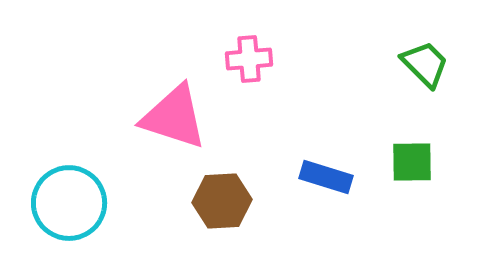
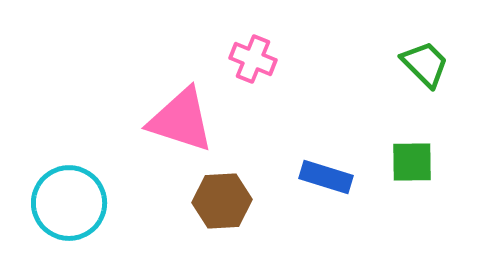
pink cross: moved 4 px right; rotated 27 degrees clockwise
pink triangle: moved 7 px right, 3 px down
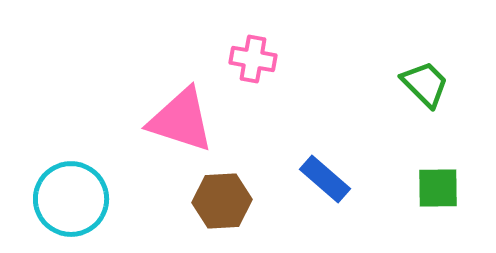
pink cross: rotated 12 degrees counterclockwise
green trapezoid: moved 20 px down
green square: moved 26 px right, 26 px down
blue rectangle: moved 1 px left, 2 px down; rotated 24 degrees clockwise
cyan circle: moved 2 px right, 4 px up
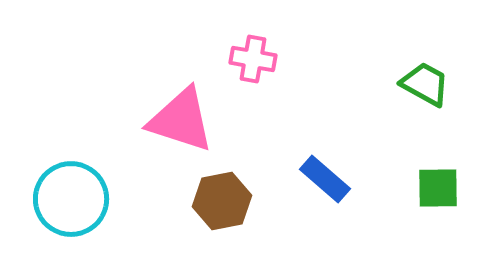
green trapezoid: rotated 16 degrees counterclockwise
brown hexagon: rotated 8 degrees counterclockwise
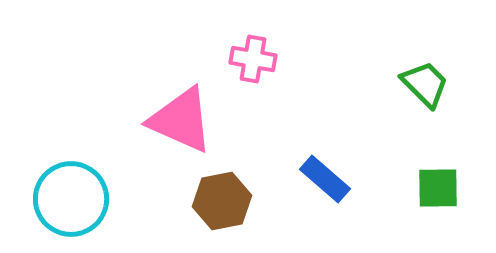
green trapezoid: rotated 16 degrees clockwise
pink triangle: rotated 6 degrees clockwise
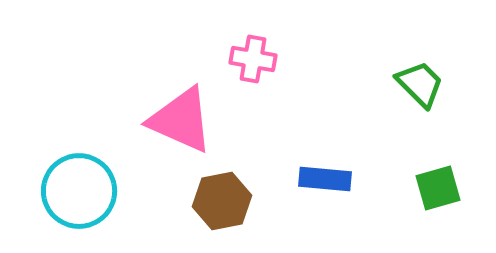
green trapezoid: moved 5 px left
blue rectangle: rotated 36 degrees counterclockwise
green square: rotated 15 degrees counterclockwise
cyan circle: moved 8 px right, 8 px up
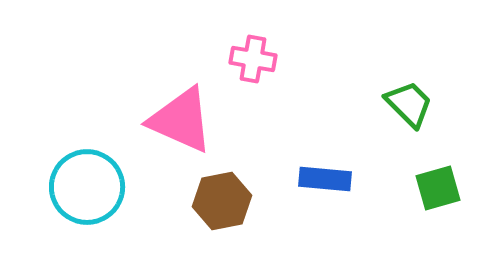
green trapezoid: moved 11 px left, 20 px down
cyan circle: moved 8 px right, 4 px up
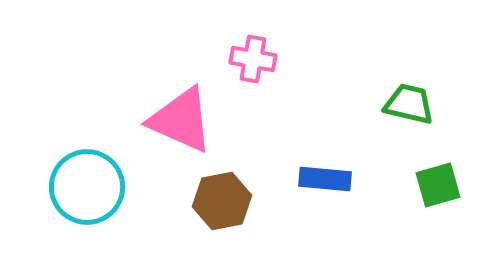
green trapezoid: rotated 32 degrees counterclockwise
green square: moved 3 px up
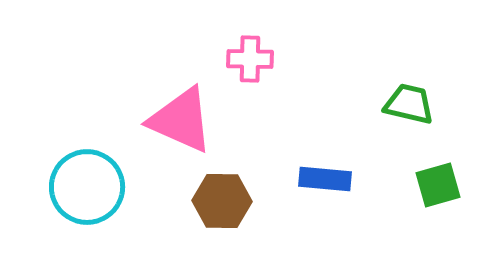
pink cross: moved 3 px left; rotated 9 degrees counterclockwise
brown hexagon: rotated 12 degrees clockwise
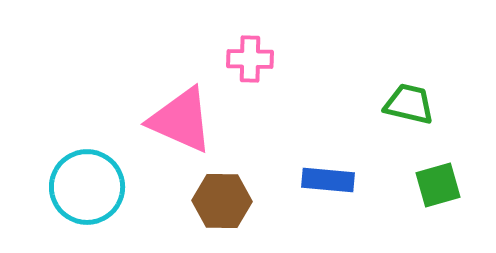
blue rectangle: moved 3 px right, 1 px down
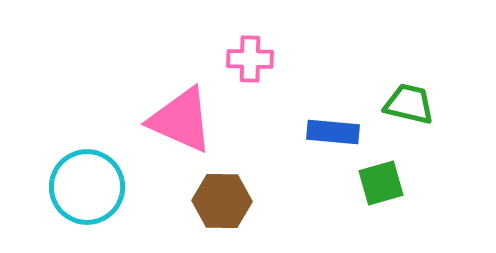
blue rectangle: moved 5 px right, 48 px up
green square: moved 57 px left, 2 px up
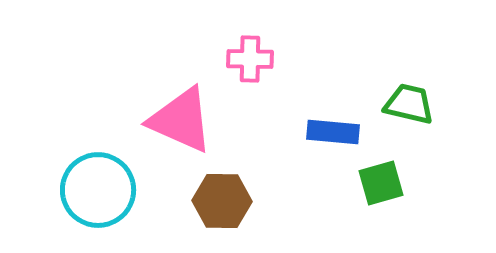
cyan circle: moved 11 px right, 3 px down
